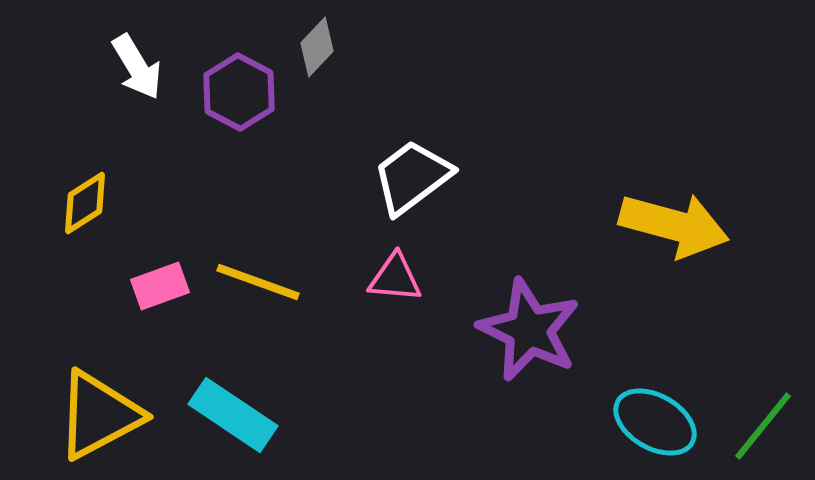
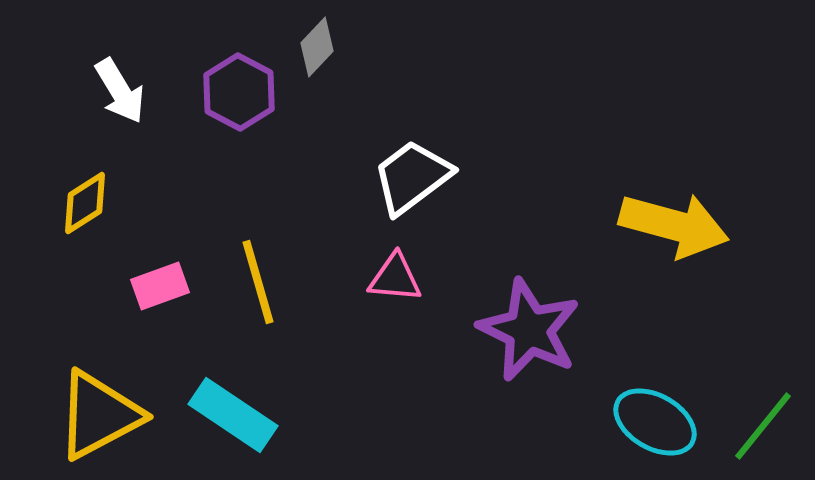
white arrow: moved 17 px left, 24 px down
yellow line: rotated 54 degrees clockwise
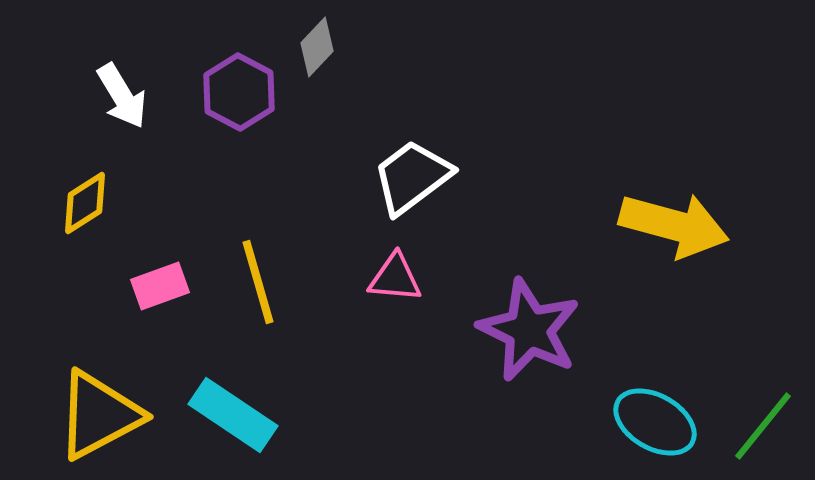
white arrow: moved 2 px right, 5 px down
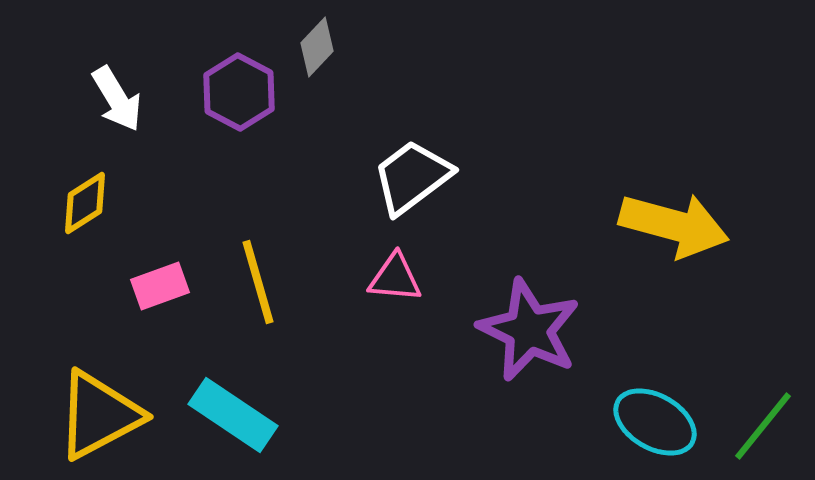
white arrow: moved 5 px left, 3 px down
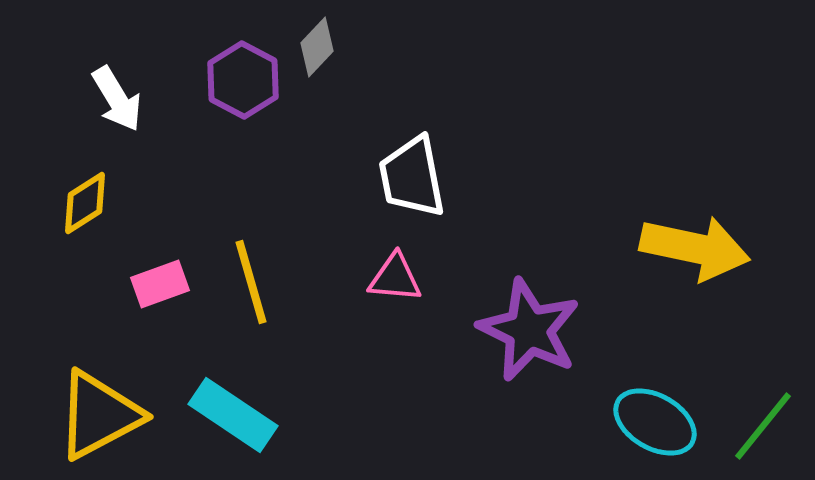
purple hexagon: moved 4 px right, 12 px up
white trapezoid: rotated 64 degrees counterclockwise
yellow arrow: moved 21 px right, 23 px down; rotated 3 degrees counterclockwise
yellow line: moved 7 px left
pink rectangle: moved 2 px up
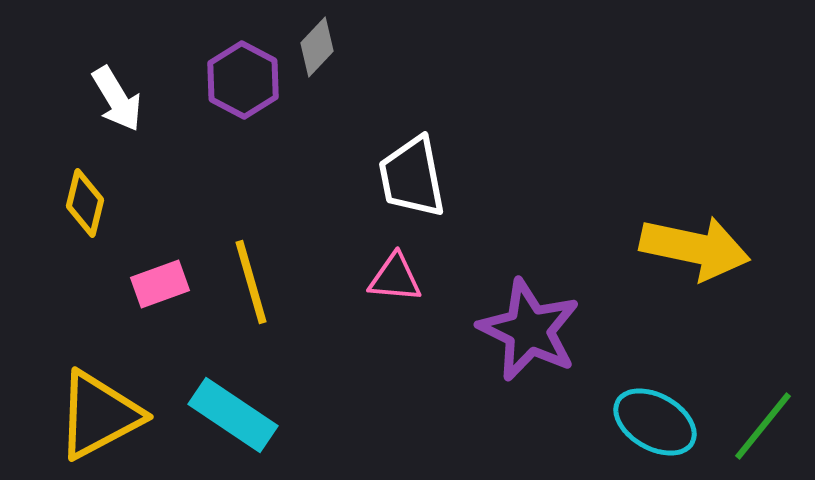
yellow diamond: rotated 44 degrees counterclockwise
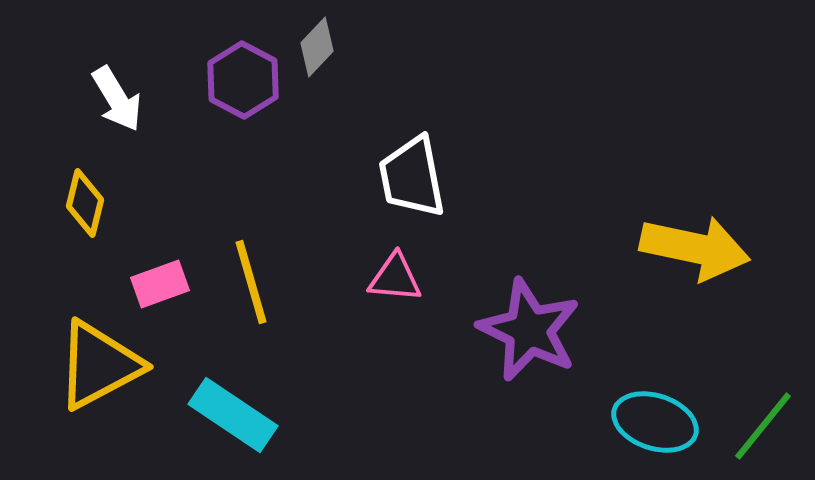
yellow triangle: moved 50 px up
cyan ellipse: rotated 12 degrees counterclockwise
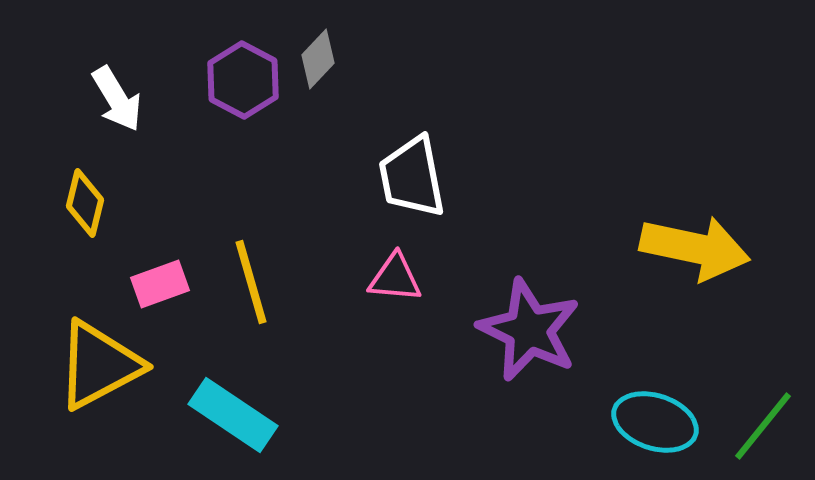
gray diamond: moved 1 px right, 12 px down
